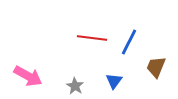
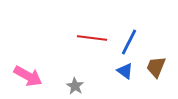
blue triangle: moved 11 px right, 10 px up; rotated 30 degrees counterclockwise
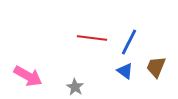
gray star: moved 1 px down
